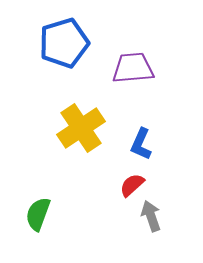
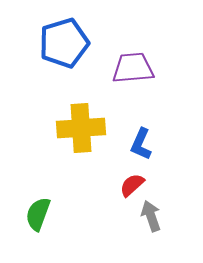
yellow cross: rotated 30 degrees clockwise
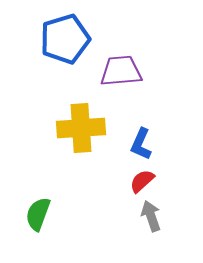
blue pentagon: moved 1 px right, 4 px up
purple trapezoid: moved 12 px left, 3 px down
red semicircle: moved 10 px right, 4 px up
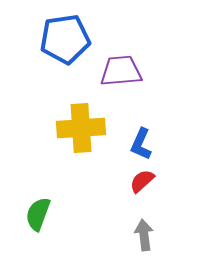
blue pentagon: rotated 9 degrees clockwise
gray arrow: moved 7 px left, 19 px down; rotated 12 degrees clockwise
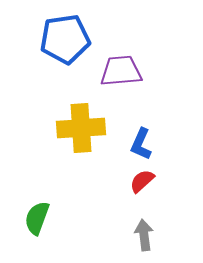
green semicircle: moved 1 px left, 4 px down
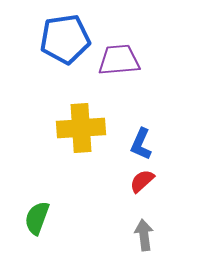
purple trapezoid: moved 2 px left, 11 px up
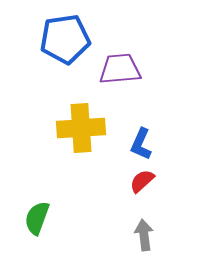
purple trapezoid: moved 1 px right, 9 px down
